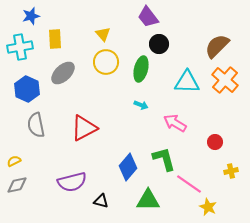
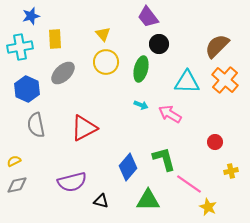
pink arrow: moved 5 px left, 9 px up
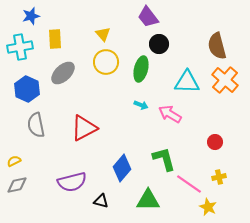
brown semicircle: rotated 60 degrees counterclockwise
blue diamond: moved 6 px left, 1 px down
yellow cross: moved 12 px left, 6 px down
